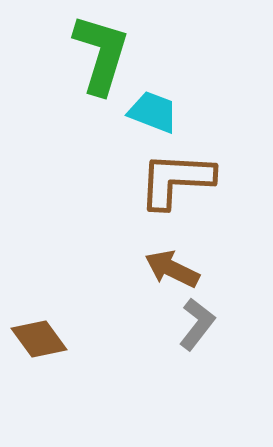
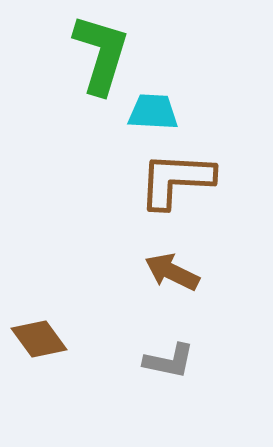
cyan trapezoid: rotated 18 degrees counterclockwise
brown arrow: moved 3 px down
gray L-shape: moved 28 px left, 37 px down; rotated 64 degrees clockwise
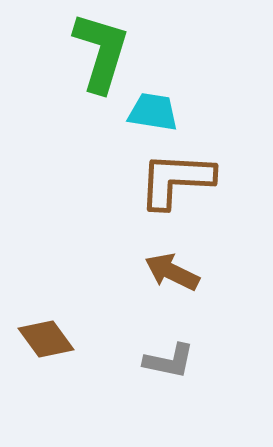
green L-shape: moved 2 px up
cyan trapezoid: rotated 6 degrees clockwise
brown diamond: moved 7 px right
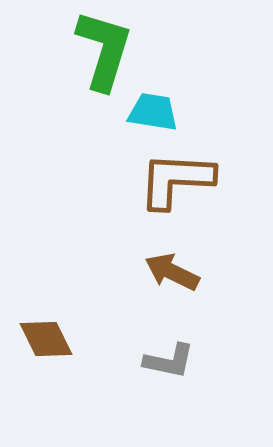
green L-shape: moved 3 px right, 2 px up
brown diamond: rotated 10 degrees clockwise
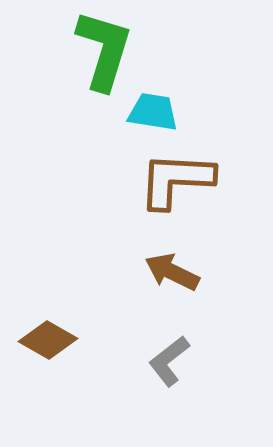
brown diamond: moved 2 px right, 1 px down; rotated 34 degrees counterclockwise
gray L-shape: rotated 130 degrees clockwise
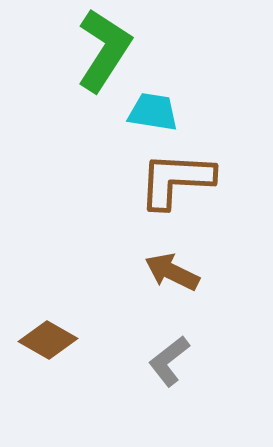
green L-shape: rotated 16 degrees clockwise
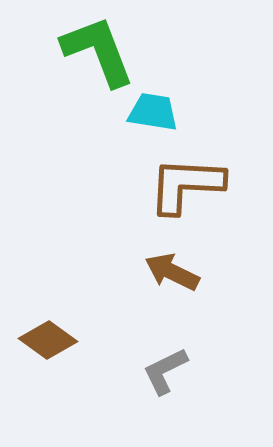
green L-shape: moved 6 px left, 1 px down; rotated 54 degrees counterclockwise
brown L-shape: moved 10 px right, 5 px down
brown diamond: rotated 6 degrees clockwise
gray L-shape: moved 4 px left, 10 px down; rotated 12 degrees clockwise
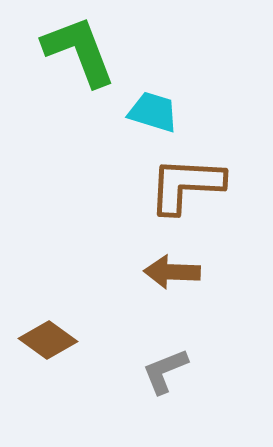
green L-shape: moved 19 px left
cyan trapezoid: rotated 8 degrees clockwise
brown arrow: rotated 24 degrees counterclockwise
gray L-shape: rotated 4 degrees clockwise
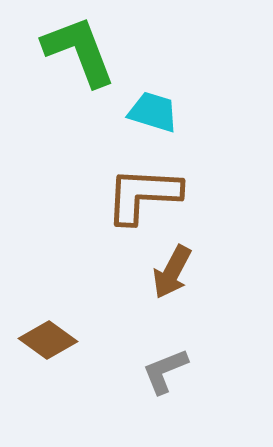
brown L-shape: moved 43 px left, 10 px down
brown arrow: rotated 64 degrees counterclockwise
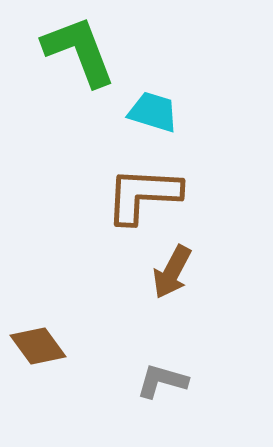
brown diamond: moved 10 px left, 6 px down; rotated 18 degrees clockwise
gray L-shape: moved 3 px left, 10 px down; rotated 38 degrees clockwise
